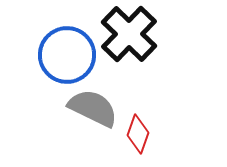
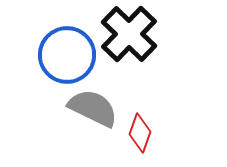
red diamond: moved 2 px right, 1 px up
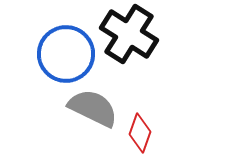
black cross: rotated 12 degrees counterclockwise
blue circle: moved 1 px left, 1 px up
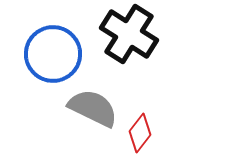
blue circle: moved 13 px left
red diamond: rotated 18 degrees clockwise
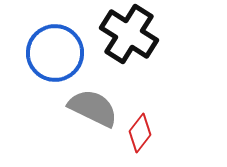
blue circle: moved 2 px right, 1 px up
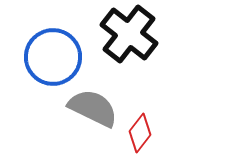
black cross: rotated 6 degrees clockwise
blue circle: moved 2 px left, 4 px down
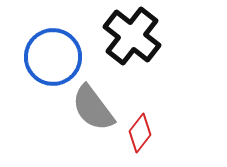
black cross: moved 3 px right, 2 px down
gray semicircle: rotated 153 degrees counterclockwise
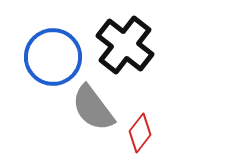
black cross: moved 7 px left, 9 px down
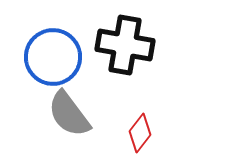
black cross: rotated 28 degrees counterclockwise
gray semicircle: moved 24 px left, 6 px down
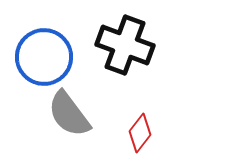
black cross: rotated 10 degrees clockwise
blue circle: moved 9 px left
